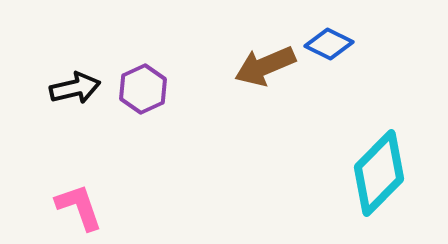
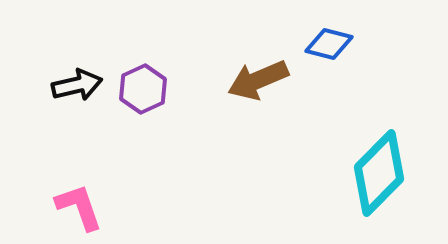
blue diamond: rotated 12 degrees counterclockwise
brown arrow: moved 7 px left, 14 px down
black arrow: moved 2 px right, 3 px up
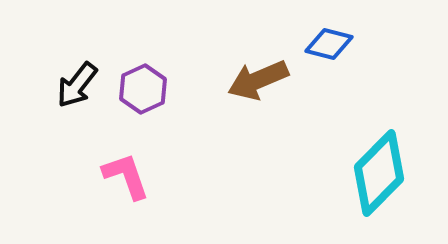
black arrow: rotated 141 degrees clockwise
pink L-shape: moved 47 px right, 31 px up
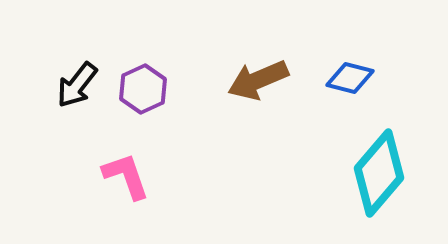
blue diamond: moved 21 px right, 34 px down
cyan diamond: rotated 4 degrees counterclockwise
